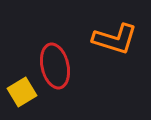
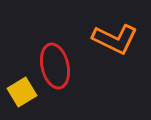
orange L-shape: rotated 9 degrees clockwise
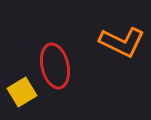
orange L-shape: moved 7 px right, 3 px down
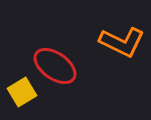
red ellipse: rotated 42 degrees counterclockwise
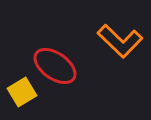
orange L-shape: moved 2 px left, 1 px up; rotated 18 degrees clockwise
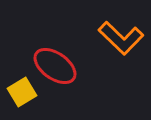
orange L-shape: moved 1 px right, 3 px up
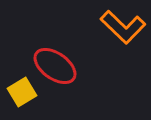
orange L-shape: moved 2 px right, 11 px up
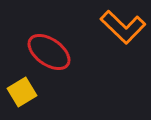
red ellipse: moved 6 px left, 14 px up
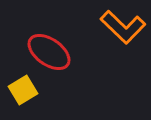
yellow square: moved 1 px right, 2 px up
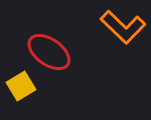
yellow square: moved 2 px left, 4 px up
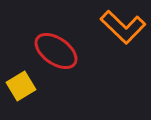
red ellipse: moved 7 px right, 1 px up
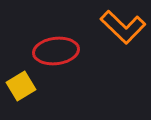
red ellipse: rotated 42 degrees counterclockwise
